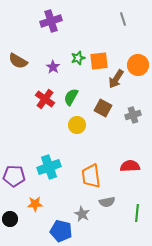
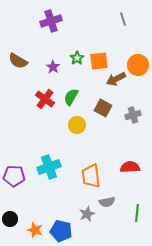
green star: moved 1 px left; rotated 16 degrees counterclockwise
brown arrow: rotated 30 degrees clockwise
red semicircle: moved 1 px down
orange star: moved 26 px down; rotated 21 degrees clockwise
gray star: moved 5 px right; rotated 21 degrees clockwise
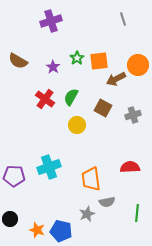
orange trapezoid: moved 3 px down
orange star: moved 2 px right
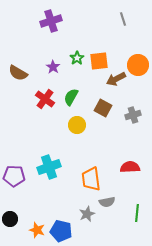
brown semicircle: moved 12 px down
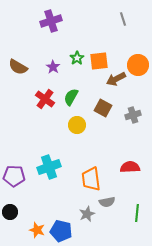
brown semicircle: moved 6 px up
black circle: moved 7 px up
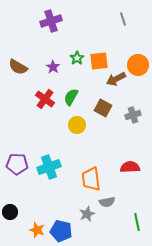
purple pentagon: moved 3 px right, 12 px up
green line: moved 9 px down; rotated 18 degrees counterclockwise
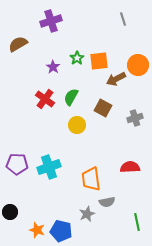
brown semicircle: moved 23 px up; rotated 120 degrees clockwise
gray cross: moved 2 px right, 3 px down
